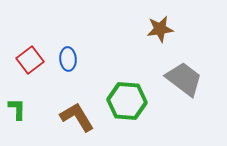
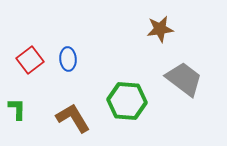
brown L-shape: moved 4 px left, 1 px down
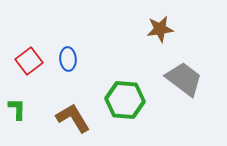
red square: moved 1 px left, 1 px down
green hexagon: moved 2 px left, 1 px up
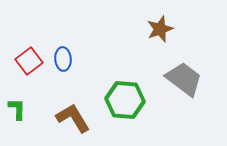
brown star: rotated 12 degrees counterclockwise
blue ellipse: moved 5 px left
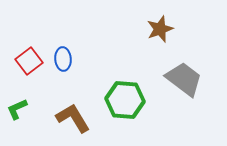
green L-shape: rotated 115 degrees counterclockwise
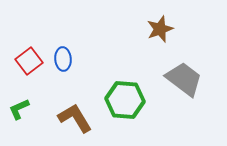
green L-shape: moved 2 px right
brown L-shape: moved 2 px right
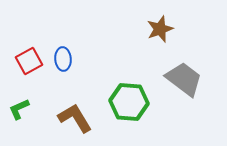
red square: rotated 8 degrees clockwise
green hexagon: moved 4 px right, 2 px down
